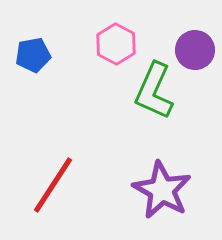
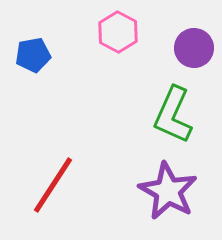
pink hexagon: moved 2 px right, 12 px up
purple circle: moved 1 px left, 2 px up
green L-shape: moved 19 px right, 24 px down
purple star: moved 6 px right, 1 px down
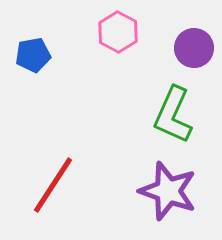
purple star: rotated 10 degrees counterclockwise
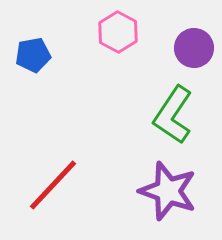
green L-shape: rotated 10 degrees clockwise
red line: rotated 10 degrees clockwise
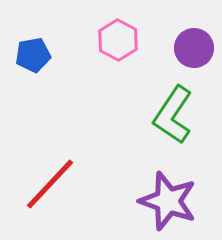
pink hexagon: moved 8 px down
red line: moved 3 px left, 1 px up
purple star: moved 10 px down
